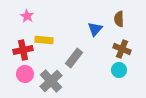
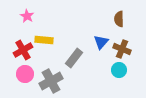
blue triangle: moved 6 px right, 13 px down
red cross: rotated 18 degrees counterclockwise
gray cross: rotated 15 degrees clockwise
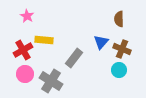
gray cross: rotated 30 degrees counterclockwise
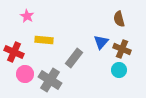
brown semicircle: rotated 14 degrees counterclockwise
red cross: moved 9 px left, 2 px down; rotated 36 degrees counterclockwise
gray cross: moved 1 px left, 1 px up
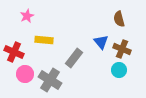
pink star: rotated 16 degrees clockwise
blue triangle: rotated 21 degrees counterclockwise
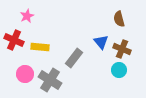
yellow rectangle: moved 4 px left, 7 px down
red cross: moved 12 px up
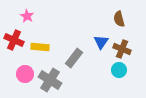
pink star: rotated 16 degrees counterclockwise
blue triangle: rotated 14 degrees clockwise
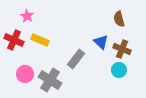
blue triangle: rotated 21 degrees counterclockwise
yellow rectangle: moved 7 px up; rotated 18 degrees clockwise
gray rectangle: moved 2 px right, 1 px down
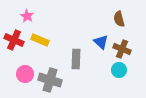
gray rectangle: rotated 36 degrees counterclockwise
gray cross: rotated 15 degrees counterclockwise
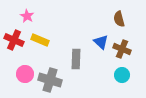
cyan circle: moved 3 px right, 5 px down
